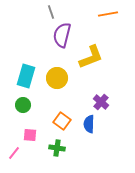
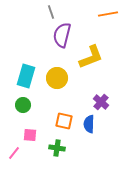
orange square: moved 2 px right; rotated 24 degrees counterclockwise
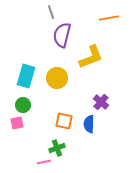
orange line: moved 1 px right, 4 px down
pink square: moved 13 px left, 12 px up; rotated 16 degrees counterclockwise
green cross: rotated 28 degrees counterclockwise
pink line: moved 30 px right, 9 px down; rotated 40 degrees clockwise
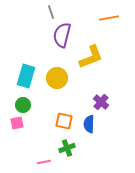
green cross: moved 10 px right
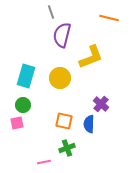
orange line: rotated 24 degrees clockwise
yellow circle: moved 3 px right
purple cross: moved 2 px down
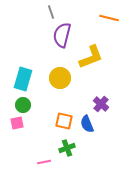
cyan rectangle: moved 3 px left, 3 px down
blue semicircle: moved 2 px left; rotated 24 degrees counterclockwise
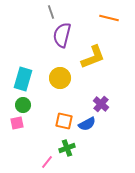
yellow L-shape: moved 2 px right
blue semicircle: rotated 96 degrees counterclockwise
pink line: moved 3 px right; rotated 40 degrees counterclockwise
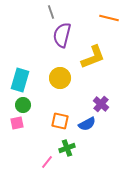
cyan rectangle: moved 3 px left, 1 px down
orange square: moved 4 px left
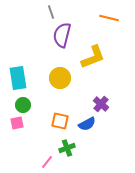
cyan rectangle: moved 2 px left, 2 px up; rotated 25 degrees counterclockwise
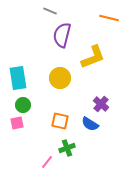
gray line: moved 1 px left, 1 px up; rotated 48 degrees counterclockwise
blue semicircle: moved 3 px right; rotated 60 degrees clockwise
